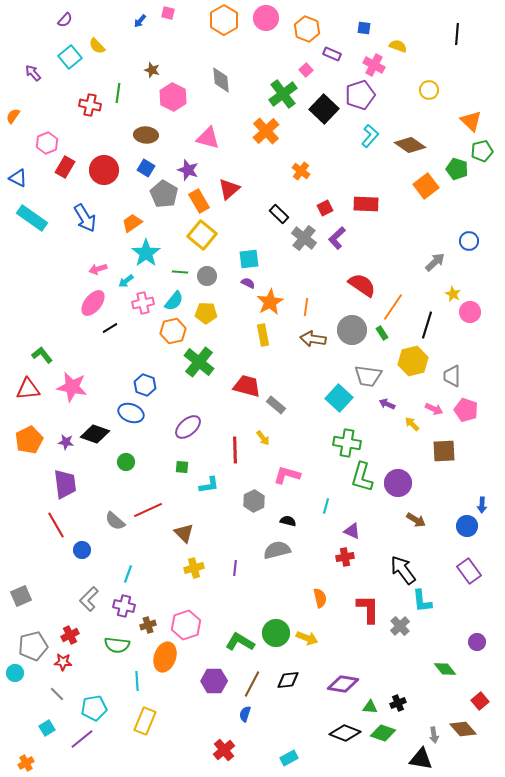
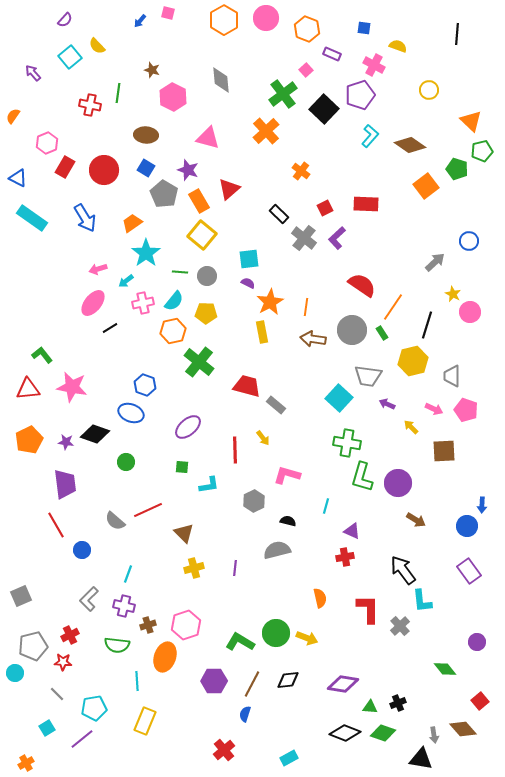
yellow rectangle at (263, 335): moved 1 px left, 3 px up
yellow arrow at (412, 424): moved 1 px left, 3 px down
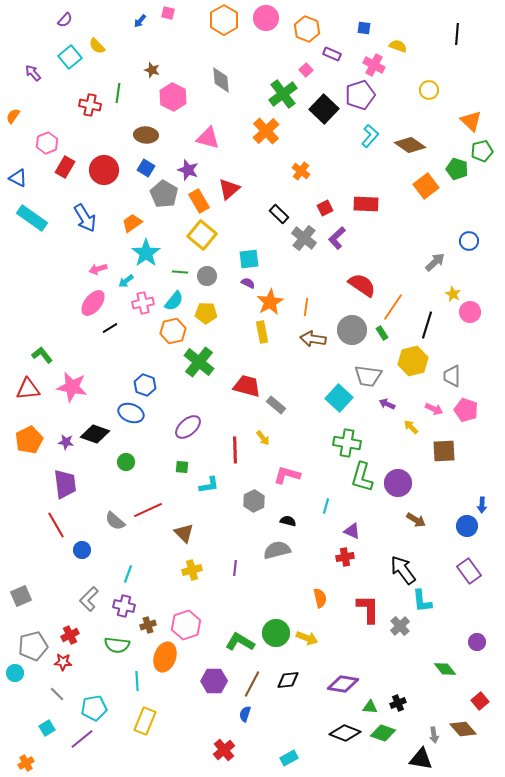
yellow cross at (194, 568): moved 2 px left, 2 px down
